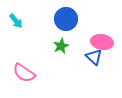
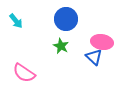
green star: rotated 21 degrees counterclockwise
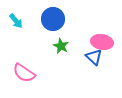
blue circle: moved 13 px left
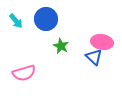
blue circle: moved 7 px left
pink semicircle: rotated 50 degrees counterclockwise
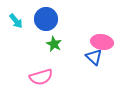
green star: moved 7 px left, 2 px up
pink semicircle: moved 17 px right, 4 px down
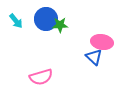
green star: moved 6 px right, 19 px up; rotated 28 degrees counterclockwise
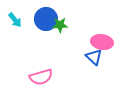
cyan arrow: moved 1 px left, 1 px up
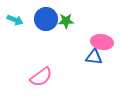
cyan arrow: rotated 28 degrees counterclockwise
green star: moved 6 px right, 4 px up
blue triangle: rotated 36 degrees counterclockwise
pink semicircle: rotated 20 degrees counterclockwise
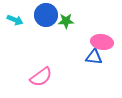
blue circle: moved 4 px up
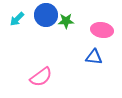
cyan arrow: moved 2 px right, 1 px up; rotated 112 degrees clockwise
pink ellipse: moved 12 px up
